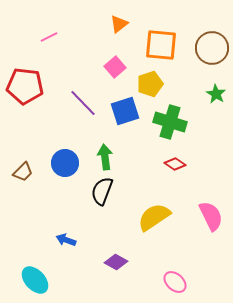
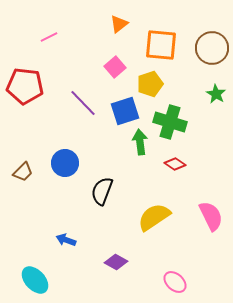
green arrow: moved 35 px right, 15 px up
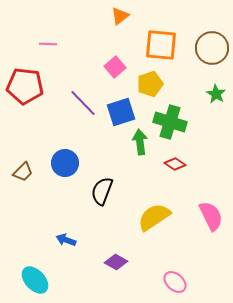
orange triangle: moved 1 px right, 8 px up
pink line: moved 1 px left, 7 px down; rotated 30 degrees clockwise
blue square: moved 4 px left, 1 px down
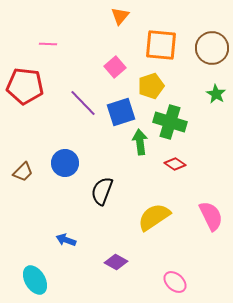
orange triangle: rotated 12 degrees counterclockwise
yellow pentagon: moved 1 px right, 2 px down
cyan ellipse: rotated 12 degrees clockwise
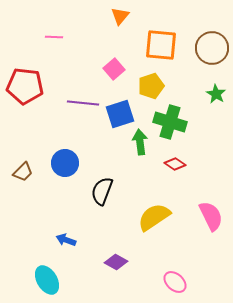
pink line: moved 6 px right, 7 px up
pink square: moved 1 px left, 2 px down
purple line: rotated 40 degrees counterclockwise
blue square: moved 1 px left, 2 px down
cyan ellipse: moved 12 px right
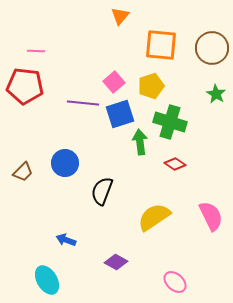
pink line: moved 18 px left, 14 px down
pink square: moved 13 px down
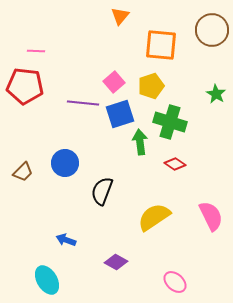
brown circle: moved 18 px up
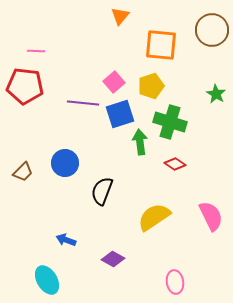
purple diamond: moved 3 px left, 3 px up
pink ellipse: rotated 40 degrees clockwise
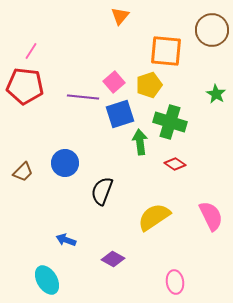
orange square: moved 5 px right, 6 px down
pink line: moved 5 px left; rotated 60 degrees counterclockwise
yellow pentagon: moved 2 px left, 1 px up
purple line: moved 6 px up
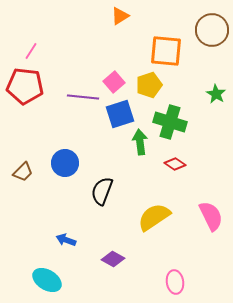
orange triangle: rotated 18 degrees clockwise
cyan ellipse: rotated 28 degrees counterclockwise
